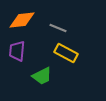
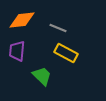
green trapezoid: rotated 110 degrees counterclockwise
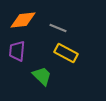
orange diamond: moved 1 px right
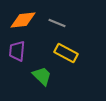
gray line: moved 1 px left, 5 px up
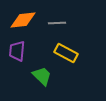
gray line: rotated 24 degrees counterclockwise
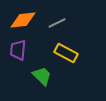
gray line: rotated 24 degrees counterclockwise
purple trapezoid: moved 1 px right, 1 px up
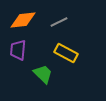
gray line: moved 2 px right, 1 px up
green trapezoid: moved 1 px right, 2 px up
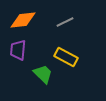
gray line: moved 6 px right
yellow rectangle: moved 4 px down
